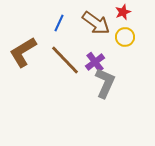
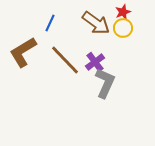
blue line: moved 9 px left
yellow circle: moved 2 px left, 9 px up
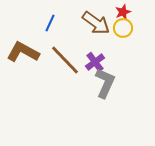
brown L-shape: rotated 60 degrees clockwise
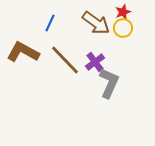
gray L-shape: moved 4 px right
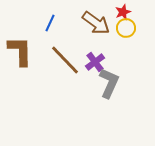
yellow circle: moved 3 px right
brown L-shape: moved 3 px left, 1 px up; rotated 60 degrees clockwise
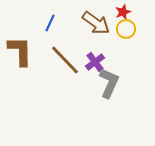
yellow circle: moved 1 px down
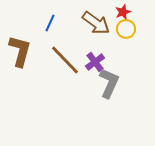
brown L-shape: rotated 16 degrees clockwise
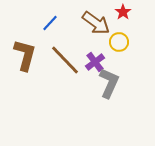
red star: rotated 14 degrees counterclockwise
blue line: rotated 18 degrees clockwise
yellow circle: moved 7 px left, 13 px down
brown L-shape: moved 5 px right, 4 px down
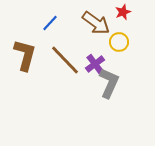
red star: rotated 14 degrees clockwise
purple cross: moved 2 px down
